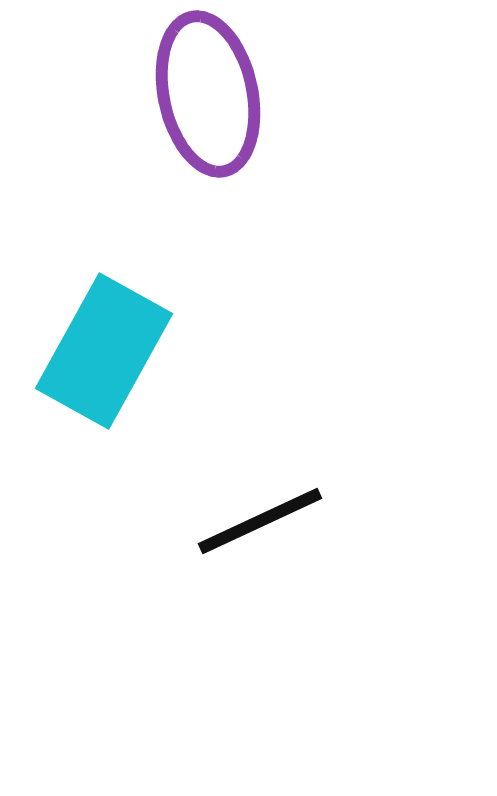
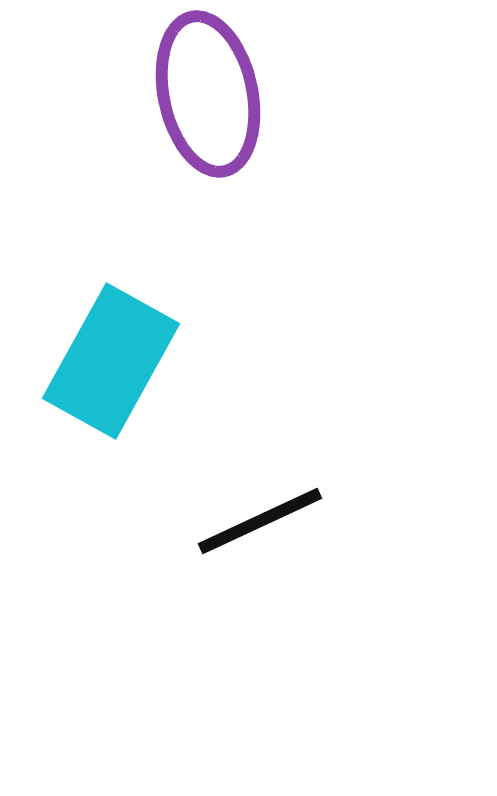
cyan rectangle: moved 7 px right, 10 px down
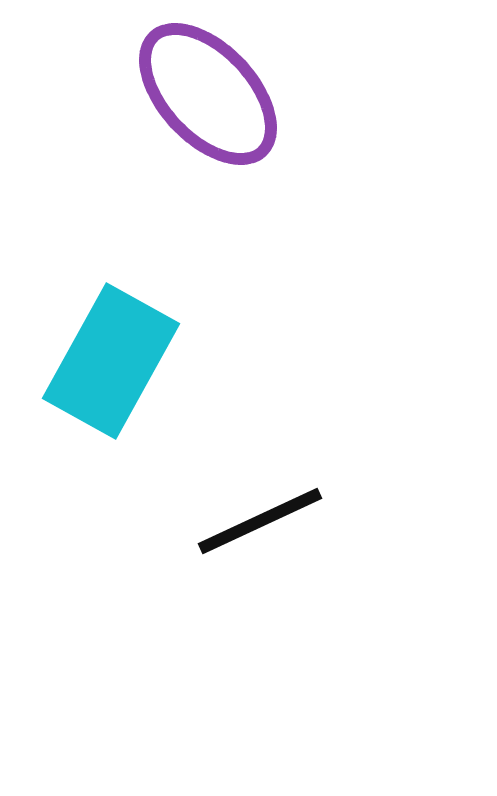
purple ellipse: rotated 31 degrees counterclockwise
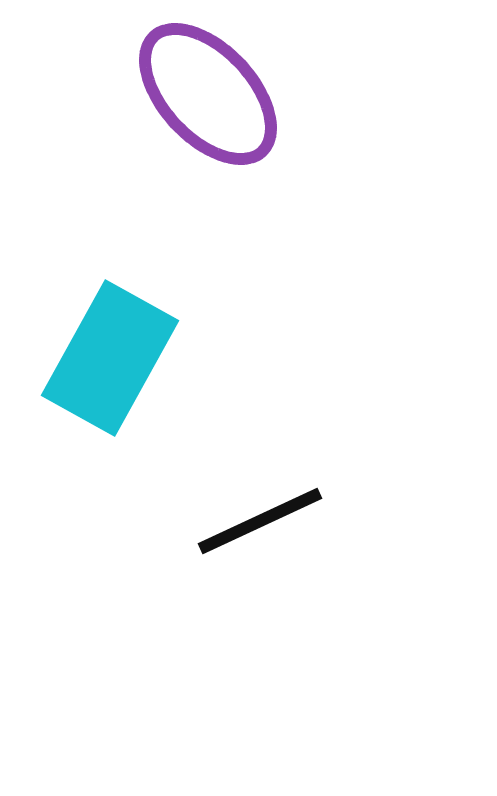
cyan rectangle: moved 1 px left, 3 px up
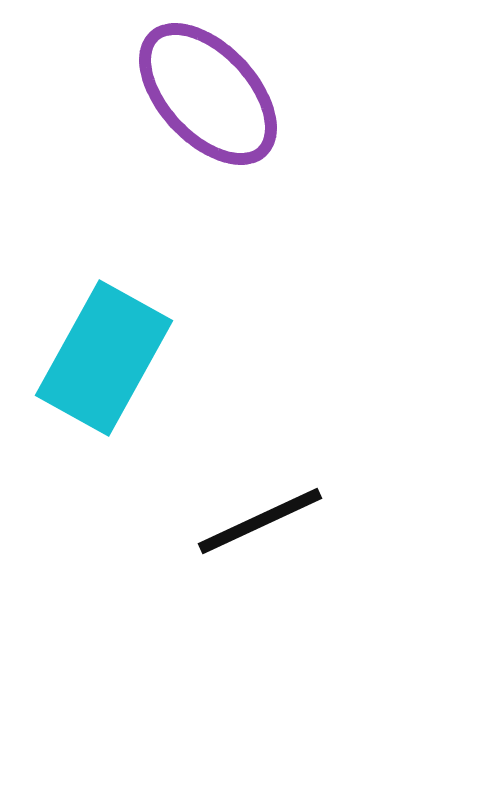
cyan rectangle: moved 6 px left
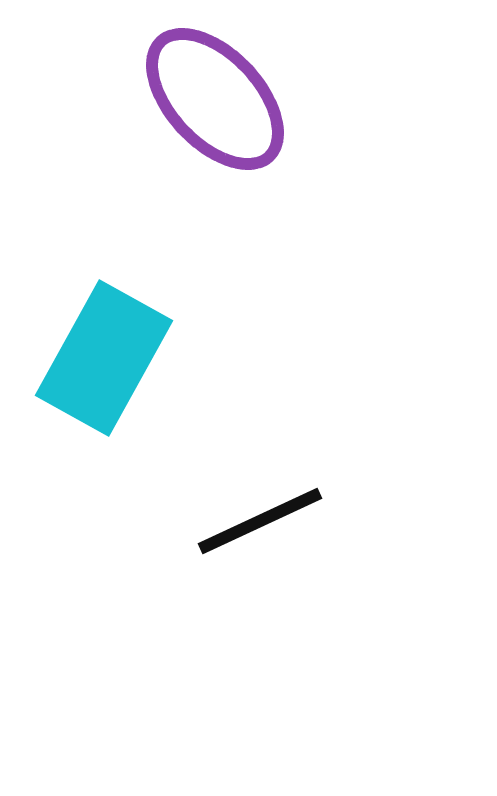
purple ellipse: moved 7 px right, 5 px down
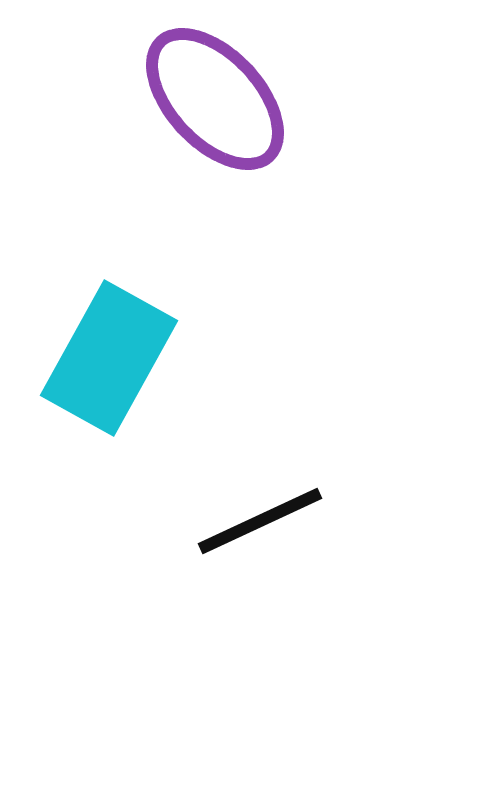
cyan rectangle: moved 5 px right
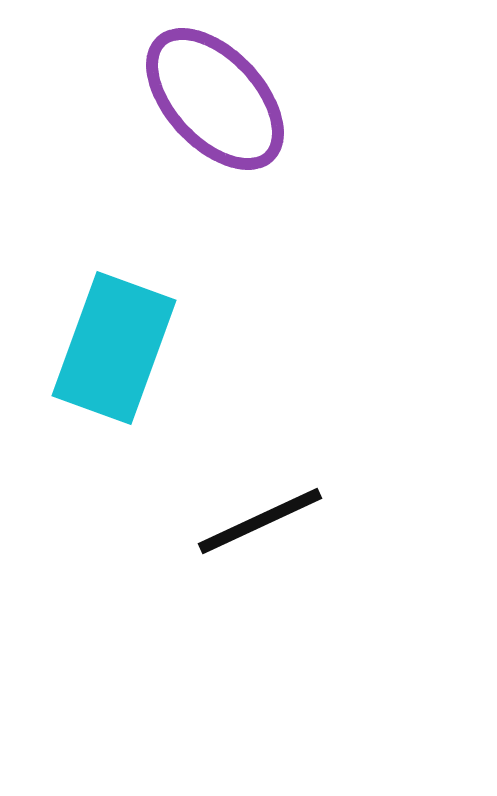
cyan rectangle: moved 5 px right, 10 px up; rotated 9 degrees counterclockwise
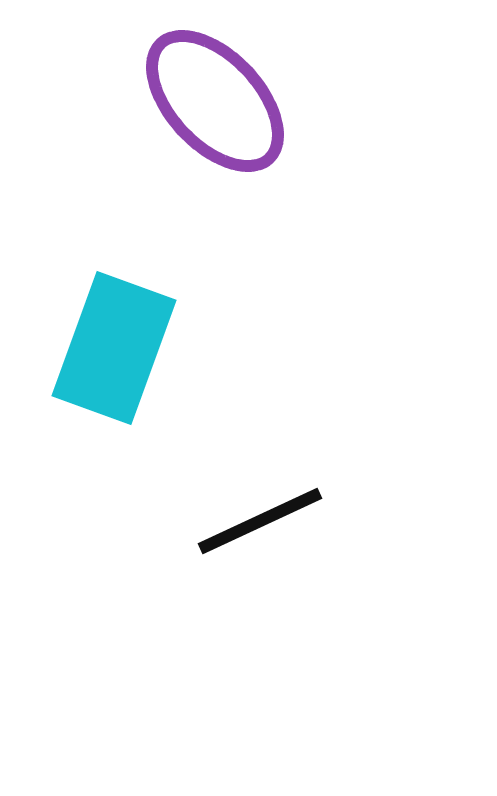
purple ellipse: moved 2 px down
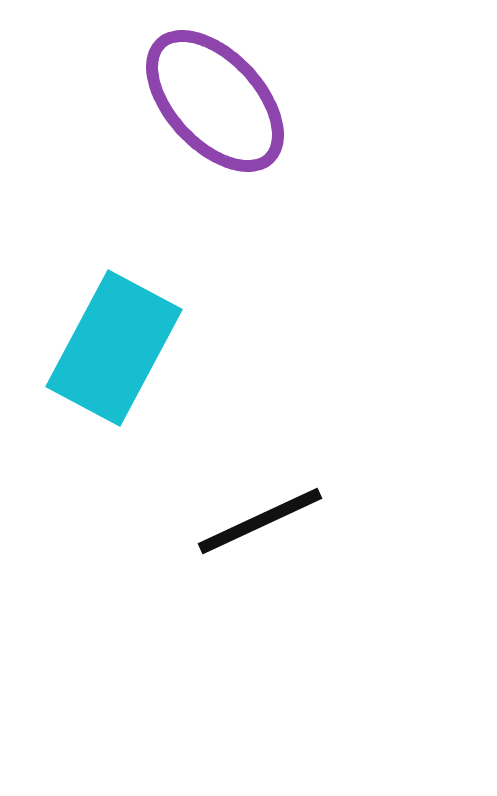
cyan rectangle: rotated 8 degrees clockwise
